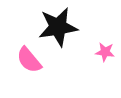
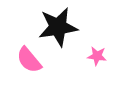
pink star: moved 8 px left, 4 px down
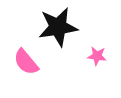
pink semicircle: moved 3 px left, 2 px down
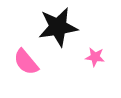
pink star: moved 2 px left, 1 px down
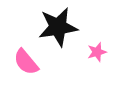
pink star: moved 2 px right, 5 px up; rotated 24 degrees counterclockwise
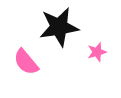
black star: moved 1 px right
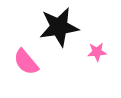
pink star: rotated 12 degrees clockwise
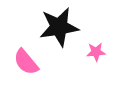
pink star: moved 1 px left
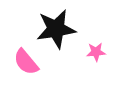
black star: moved 3 px left, 2 px down
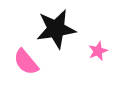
pink star: moved 2 px right, 1 px up; rotated 18 degrees counterclockwise
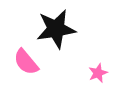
pink star: moved 22 px down
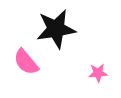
pink star: rotated 18 degrees clockwise
